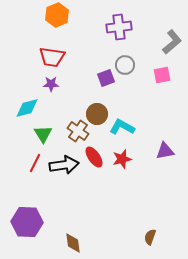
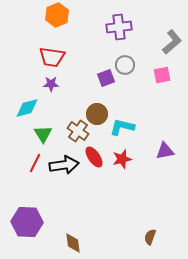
cyan L-shape: rotated 15 degrees counterclockwise
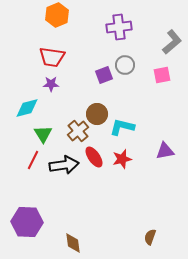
purple square: moved 2 px left, 3 px up
brown cross: rotated 15 degrees clockwise
red line: moved 2 px left, 3 px up
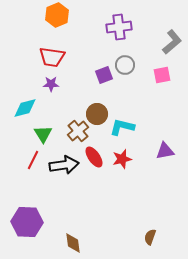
cyan diamond: moved 2 px left
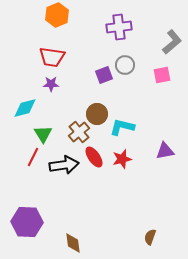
brown cross: moved 1 px right, 1 px down
red line: moved 3 px up
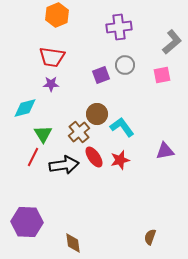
purple square: moved 3 px left
cyan L-shape: rotated 40 degrees clockwise
red star: moved 2 px left, 1 px down
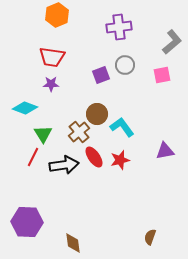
cyan diamond: rotated 35 degrees clockwise
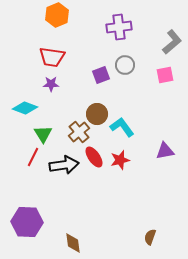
pink square: moved 3 px right
